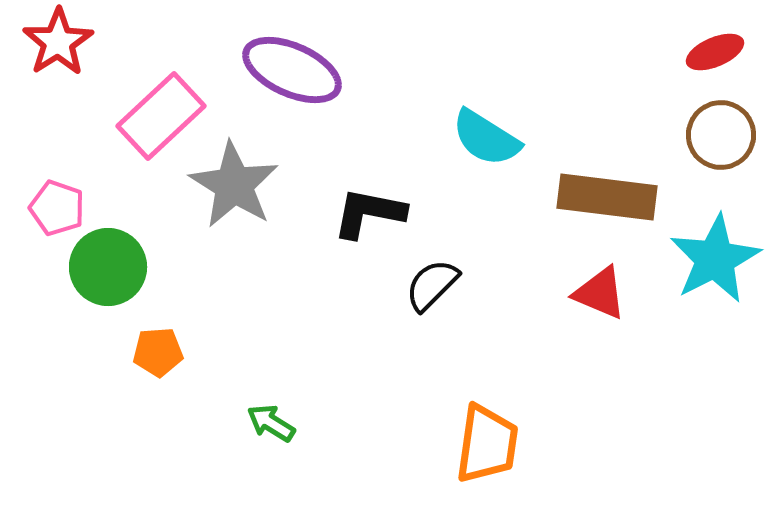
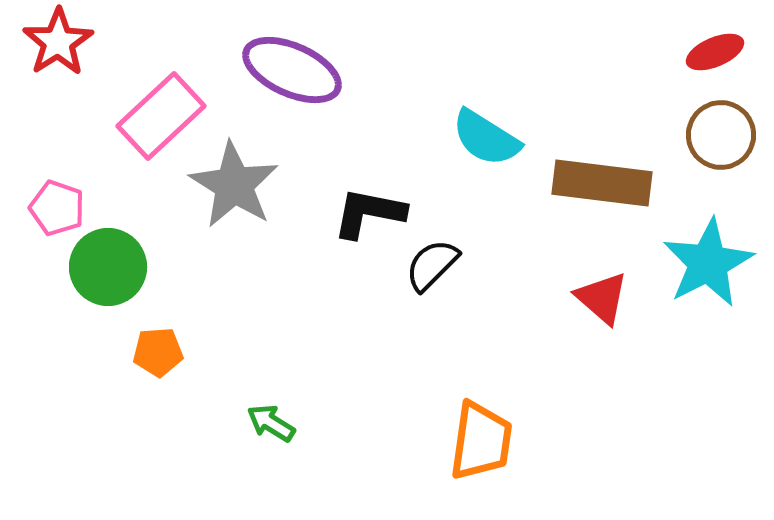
brown rectangle: moved 5 px left, 14 px up
cyan star: moved 7 px left, 4 px down
black semicircle: moved 20 px up
red triangle: moved 2 px right, 5 px down; rotated 18 degrees clockwise
orange trapezoid: moved 6 px left, 3 px up
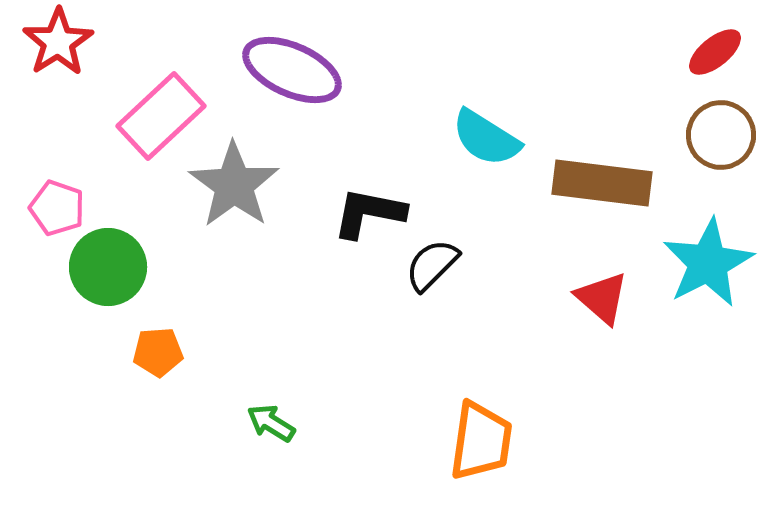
red ellipse: rotated 16 degrees counterclockwise
gray star: rotated 4 degrees clockwise
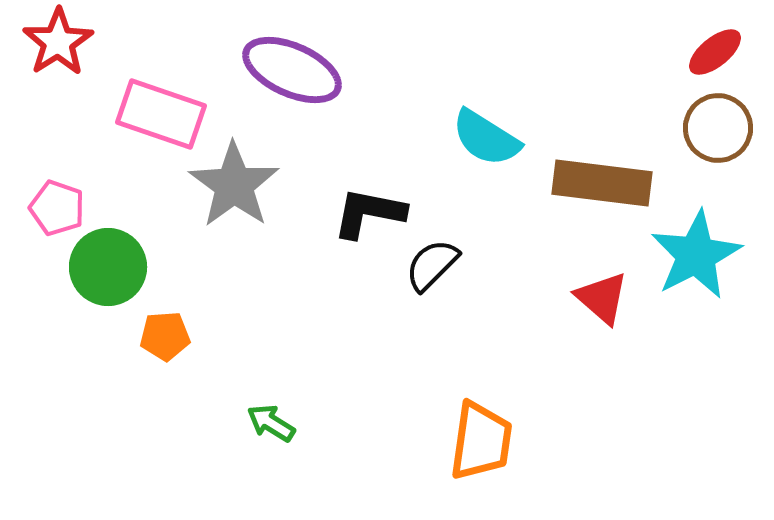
pink rectangle: moved 2 px up; rotated 62 degrees clockwise
brown circle: moved 3 px left, 7 px up
cyan star: moved 12 px left, 8 px up
orange pentagon: moved 7 px right, 16 px up
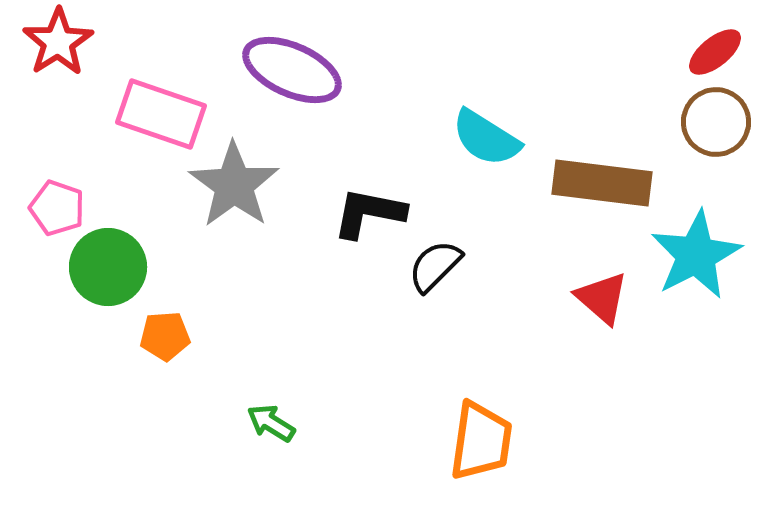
brown circle: moved 2 px left, 6 px up
black semicircle: moved 3 px right, 1 px down
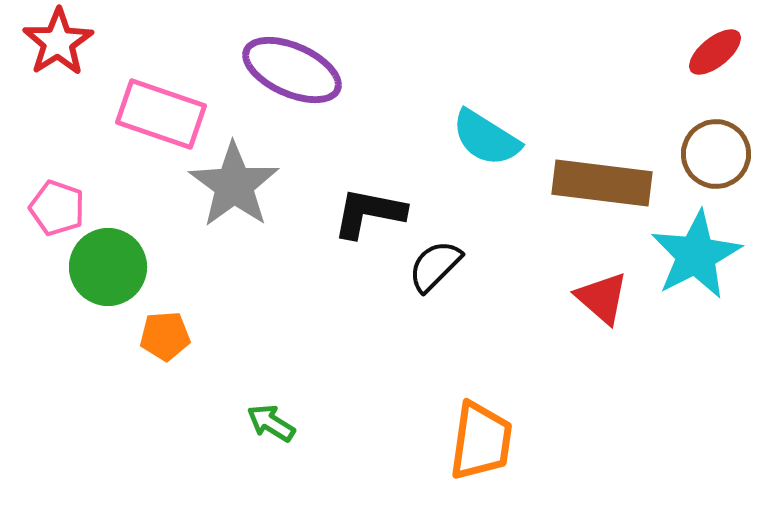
brown circle: moved 32 px down
